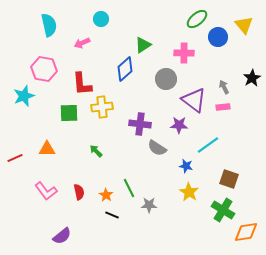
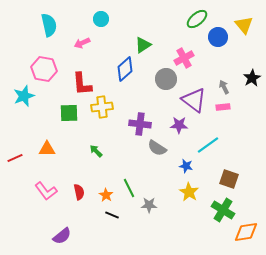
pink cross: moved 5 px down; rotated 30 degrees counterclockwise
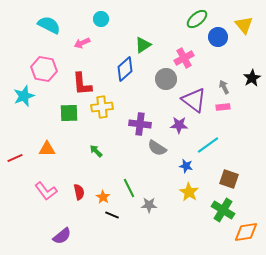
cyan semicircle: rotated 50 degrees counterclockwise
orange star: moved 3 px left, 2 px down
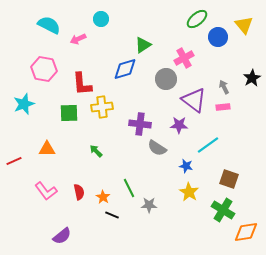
pink arrow: moved 4 px left, 4 px up
blue diamond: rotated 25 degrees clockwise
cyan star: moved 8 px down
red line: moved 1 px left, 3 px down
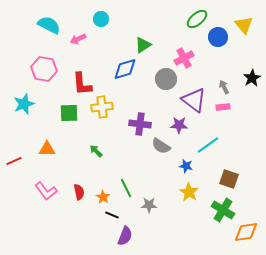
gray semicircle: moved 4 px right, 2 px up
green line: moved 3 px left
purple semicircle: moved 63 px right; rotated 30 degrees counterclockwise
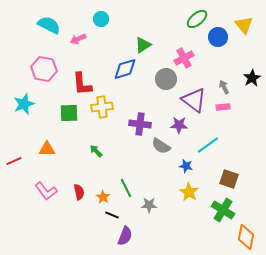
orange diamond: moved 5 px down; rotated 70 degrees counterclockwise
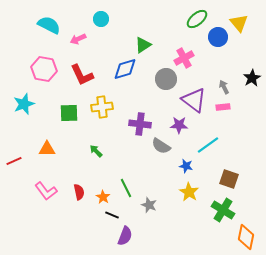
yellow triangle: moved 5 px left, 2 px up
red L-shape: moved 9 px up; rotated 20 degrees counterclockwise
gray star: rotated 21 degrees clockwise
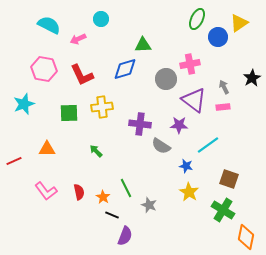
green ellipse: rotated 25 degrees counterclockwise
yellow triangle: rotated 36 degrees clockwise
green triangle: rotated 30 degrees clockwise
pink cross: moved 6 px right, 6 px down; rotated 18 degrees clockwise
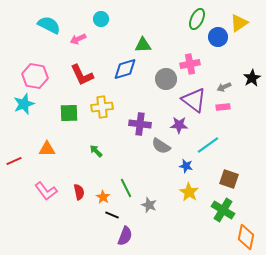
pink hexagon: moved 9 px left, 7 px down
gray arrow: rotated 88 degrees counterclockwise
